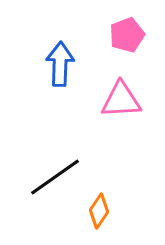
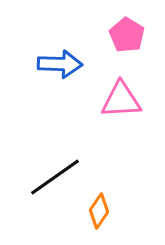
pink pentagon: rotated 20 degrees counterclockwise
blue arrow: rotated 90 degrees clockwise
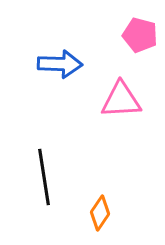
pink pentagon: moved 13 px right; rotated 16 degrees counterclockwise
black line: moved 11 px left; rotated 64 degrees counterclockwise
orange diamond: moved 1 px right, 2 px down
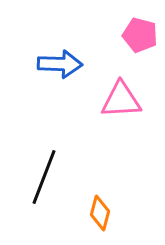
black line: rotated 30 degrees clockwise
orange diamond: rotated 20 degrees counterclockwise
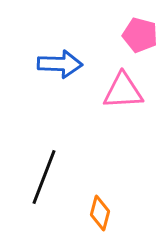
pink triangle: moved 2 px right, 9 px up
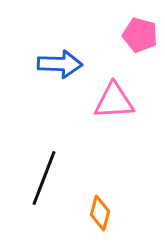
pink triangle: moved 9 px left, 10 px down
black line: moved 1 px down
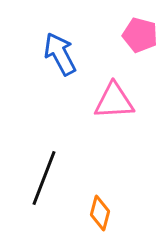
blue arrow: moved 10 px up; rotated 120 degrees counterclockwise
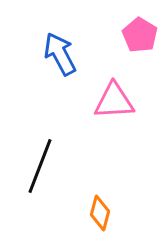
pink pentagon: rotated 16 degrees clockwise
black line: moved 4 px left, 12 px up
